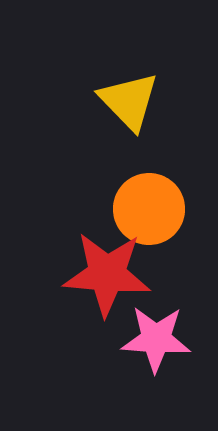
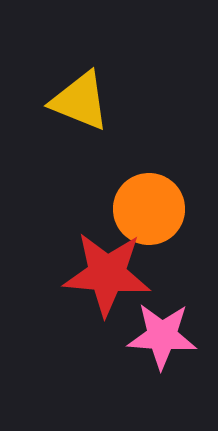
yellow triangle: moved 49 px left; rotated 24 degrees counterclockwise
pink star: moved 6 px right, 3 px up
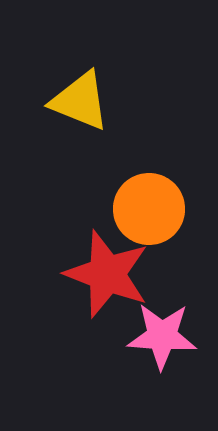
red star: rotated 16 degrees clockwise
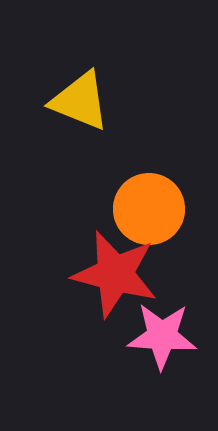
red star: moved 8 px right; rotated 6 degrees counterclockwise
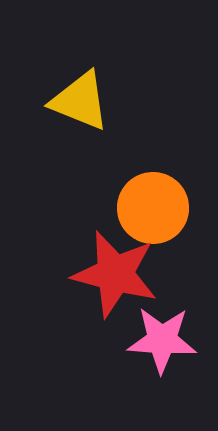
orange circle: moved 4 px right, 1 px up
pink star: moved 4 px down
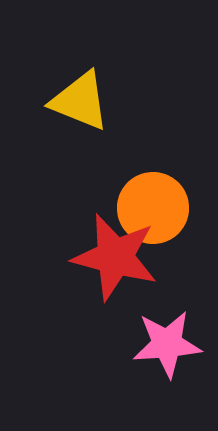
red star: moved 17 px up
pink star: moved 5 px right, 4 px down; rotated 8 degrees counterclockwise
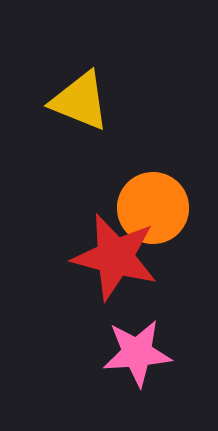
pink star: moved 30 px left, 9 px down
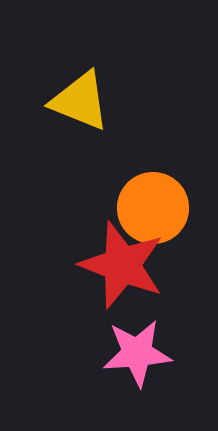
red star: moved 7 px right, 8 px down; rotated 6 degrees clockwise
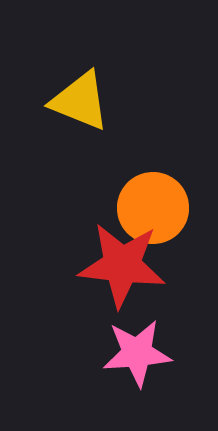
red star: rotated 14 degrees counterclockwise
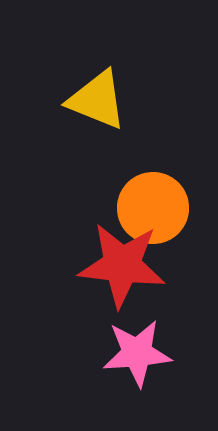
yellow triangle: moved 17 px right, 1 px up
